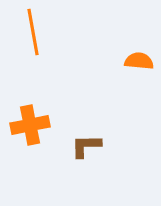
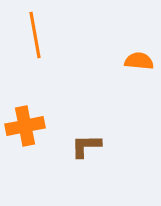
orange line: moved 2 px right, 3 px down
orange cross: moved 5 px left, 1 px down
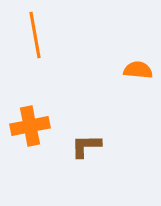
orange semicircle: moved 1 px left, 9 px down
orange cross: moved 5 px right
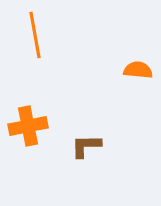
orange cross: moved 2 px left
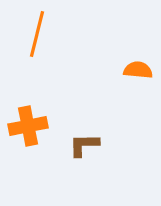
orange line: moved 2 px right, 1 px up; rotated 24 degrees clockwise
brown L-shape: moved 2 px left, 1 px up
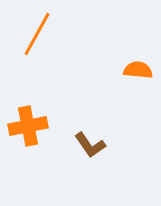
orange line: rotated 15 degrees clockwise
brown L-shape: moved 6 px right; rotated 124 degrees counterclockwise
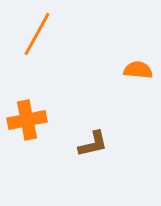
orange cross: moved 1 px left, 6 px up
brown L-shape: moved 3 px right, 1 px up; rotated 68 degrees counterclockwise
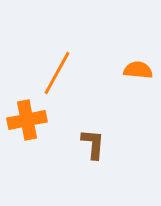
orange line: moved 20 px right, 39 px down
brown L-shape: rotated 72 degrees counterclockwise
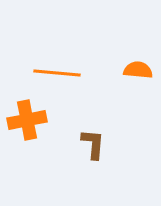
orange line: rotated 66 degrees clockwise
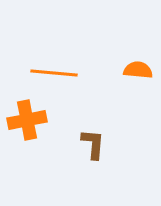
orange line: moved 3 px left
